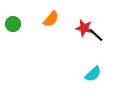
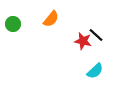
red star: moved 1 px left, 13 px down
cyan semicircle: moved 2 px right, 3 px up
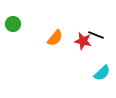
orange semicircle: moved 4 px right, 19 px down
black line: rotated 21 degrees counterclockwise
cyan semicircle: moved 7 px right, 2 px down
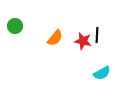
green circle: moved 2 px right, 2 px down
black line: moved 1 px right; rotated 70 degrees clockwise
cyan semicircle: rotated 12 degrees clockwise
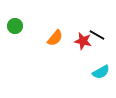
black line: rotated 63 degrees counterclockwise
cyan semicircle: moved 1 px left, 1 px up
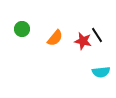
green circle: moved 7 px right, 3 px down
black line: rotated 28 degrees clockwise
cyan semicircle: rotated 24 degrees clockwise
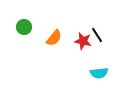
green circle: moved 2 px right, 2 px up
orange semicircle: moved 1 px left
cyan semicircle: moved 2 px left, 1 px down
